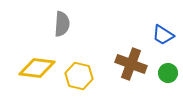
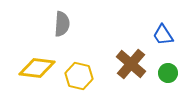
blue trapezoid: rotated 25 degrees clockwise
brown cross: rotated 20 degrees clockwise
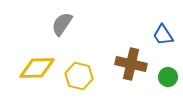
gray semicircle: rotated 150 degrees counterclockwise
brown cross: rotated 28 degrees counterclockwise
yellow diamond: rotated 9 degrees counterclockwise
green circle: moved 4 px down
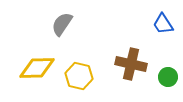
blue trapezoid: moved 11 px up
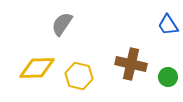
blue trapezoid: moved 5 px right, 1 px down
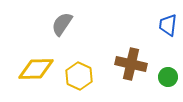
blue trapezoid: rotated 40 degrees clockwise
yellow diamond: moved 1 px left, 1 px down
yellow hexagon: rotated 12 degrees clockwise
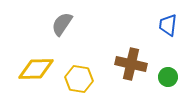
yellow hexagon: moved 3 px down; rotated 16 degrees counterclockwise
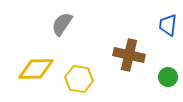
brown cross: moved 2 px left, 9 px up
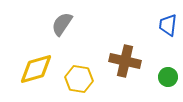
brown cross: moved 4 px left, 6 px down
yellow diamond: rotated 15 degrees counterclockwise
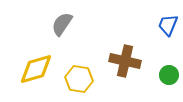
blue trapezoid: rotated 15 degrees clockwise
green circle: moved 1 px right, 2 px up
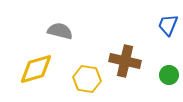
gray semicircle: moved 2 px left, 7 px down; rotated 70 degrees clockwise
yellow hexagon: moved 8 px right
